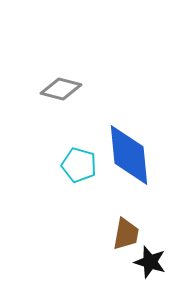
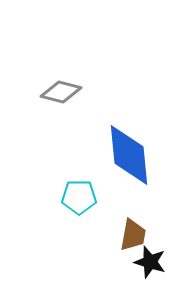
gray diamond: moved 3 px down
cyan pentagon: moved 32 px down; rotated 16 degrees counterclockwise
brown trapezoid: moved 7 px right, 1 px down
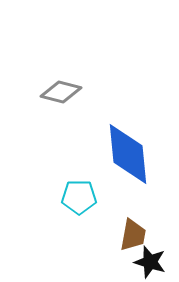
blue diamond: moved 1 px left, 1 px up
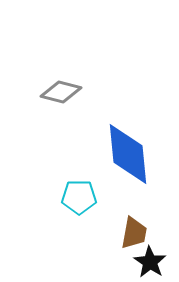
brown trapezoid: moved 1 px right, 2 px up
black star: rotated 16 degrees clockwise
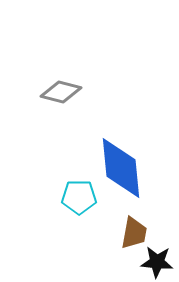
blue diamond: moved 7 px left, 14 px down
black star: moved 7 px right; rotated 28 degrees counterclockwise
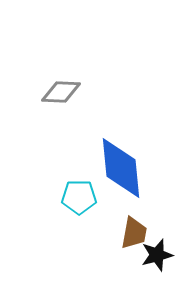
gray diamond: rotated 12 degrees counterclockwise
black star: moved 7 px up; rotated 20 degrees counterclockwise
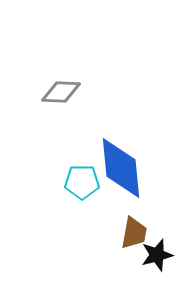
cyan pentagon: moved 3 px right, 15 px up
